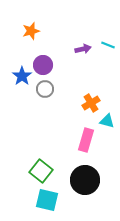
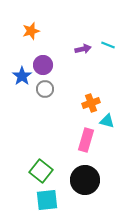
orange cross: rotated 12 degrees clockwise
cyan square: rotated 20 degrees counterclockwise
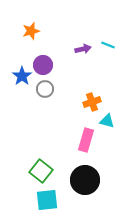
orange cross: moved 1 px right, 1 px up
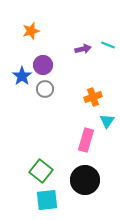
orange cross: moved 1 px right, 5 px up
cyan triangle: rotated 49 degrees clockwise
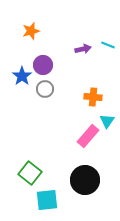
orange cross: rotated 24 degrees clockwise
pink rectangle: moved 2 px right, 4 px up; rotated 25 degrees clockwise
green square: moved 11 px left, 2 px down
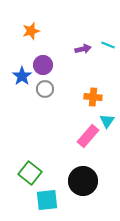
black circle: moved 2 px left, 1 px down
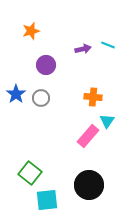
purple circle: moved 3 px right
blue star: moved 6 px left, 18 px down
gray circle: moved 4 px left, 9 px down
black circle: moved 6 px right, 4 px down
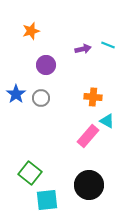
cyan triangle: rotated 35 degrees counterclockwise
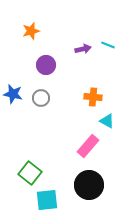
blue star: moved 3 px left; rotated 24 degrees counterclockwise
pink rectangle: moved 10 px down
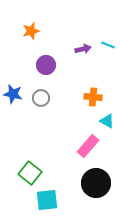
black circle: moved 7 px right, 2 px up
